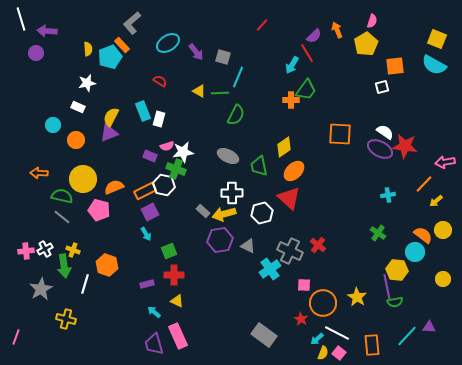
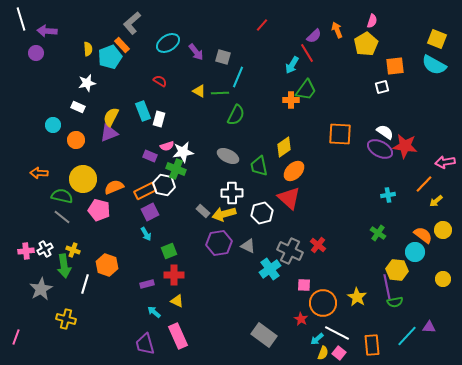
purple hexagon at (220, 240): moved 1 px left, 3 px down
purple trapezoid at (154, 344): moved 9 px left
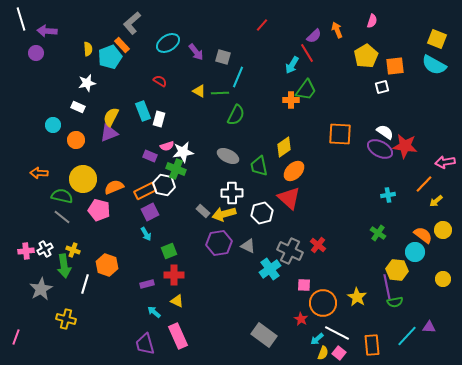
yellow pentagon at (366, 44): moved 12 px down
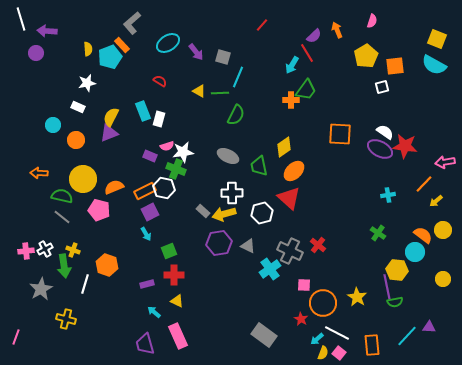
white hexagon at (164, 185): moved 3 px down
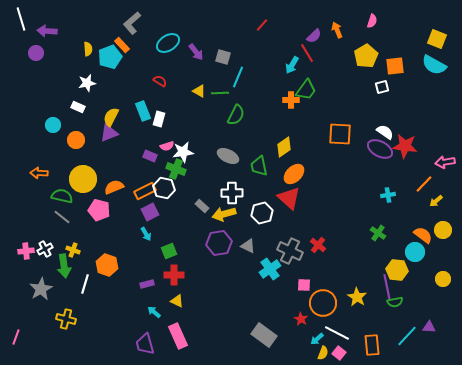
orange ellipse at (294, 171): moved 3 px down
gray rectangle at (203, 211): moved 1 px left, 5 px up
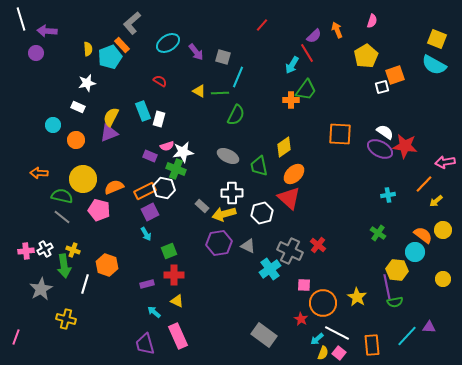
orange square at (395, 66): moved 9 px down; rotated 12 degrees counterclockwise
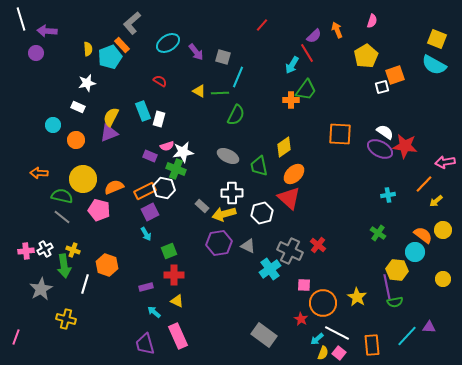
purple rectangle at (147, 284): moved 1 px left, 3 px down
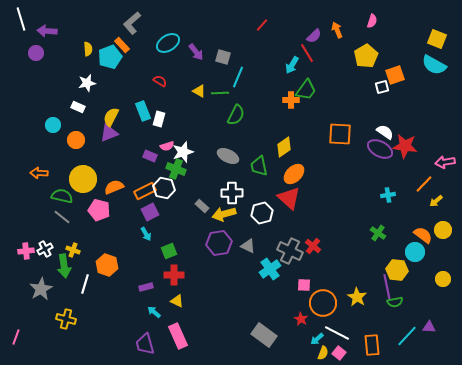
white star at (183, 152): rotated 10 degrees counterclockwise
red cross at (318, 245): moved 5 px left, 1 px down
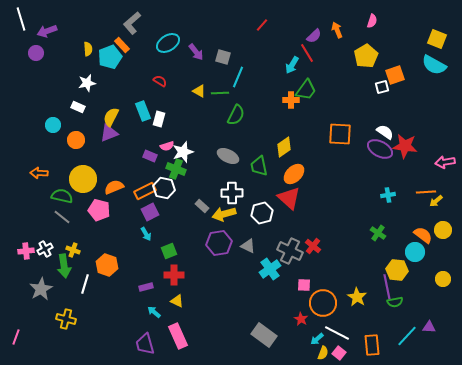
purple arrow at (47, 31): rotated 24 degrees counterclockwise
orange line at (424, 184): moved 2 px right, 8 px down; rotated 42 degrees clockwise
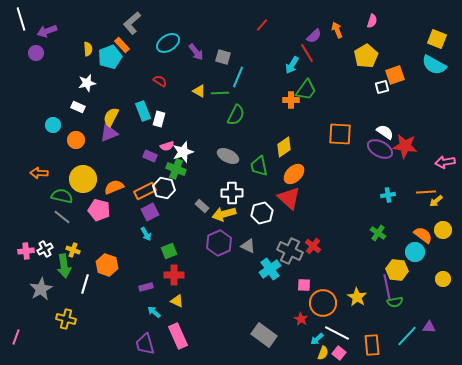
purple hexagon at (219, 243): rotated 15 degrees counterclockwise
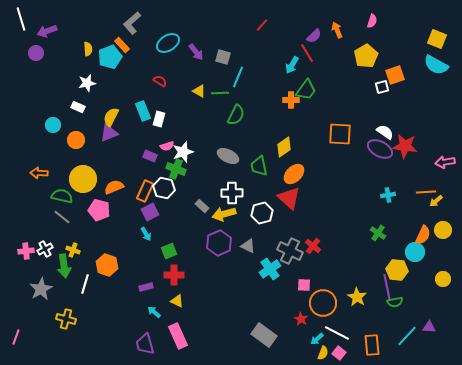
cyan semicircle at (434, 65): moved 2 px right
orange rectangle at (145, 191): rotated 40 degrees counterclockwise
orange semicircle at (423, 235): rotated 78 degrees clockwise
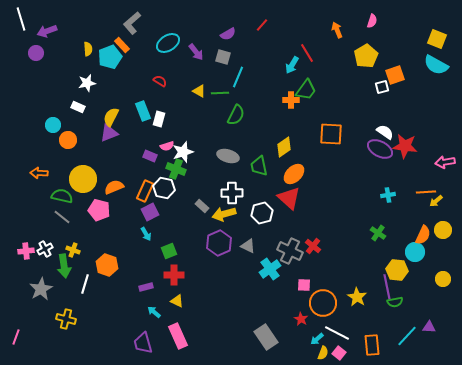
purple semicircle at (314, 36): moved 86 px left, 2 px up; rotated 14 degrees clockwise
orange square at (340, 134): moved 9 px left
orange circle at (76, 140): moved 8 px left
gray ellipse at (228, 156): rotated 10 degrees counterclockwise
gray rectangle at (264, 335): moved 2 px right, 2 px down; rotated 20 degrees clockwise
purple trapezoid at (145, 344): moved 2 px left, 1 px up
